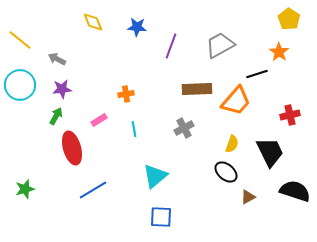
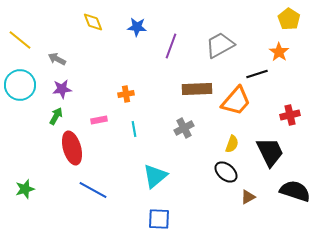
pink rectangle: rotated 21 degrees clockwise
blue line: rotated 60 degrees clockwise
blue square: moved 2 px left, 2 px down
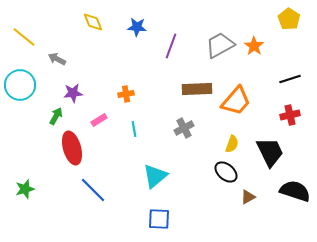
yellow line: moved 4 px right, 3 px up
orange star: moved 25 px left, 6 px up
black line: moved 33 px right, 5 px down
purple star: moved 11 px right, 4 px down
pink rectangle: rotated 21 degrees counterclockwise
blue line: rotated 16 degrees clockwise
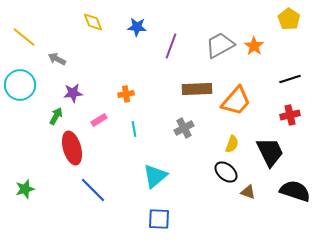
brown triangle: moved 5 px up; rotated 49 degrees clockwise
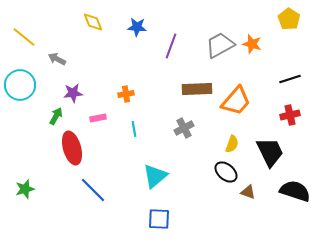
orange star: moved 2 px left, 2 px up; rotated 18 degrees counterclockwise
pink rectangle: moved 1 px left, 2 px up; rotated 21 degrees clockwise
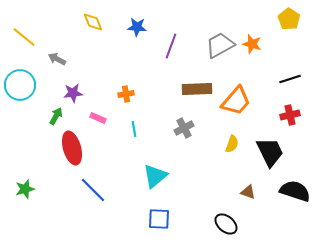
pink rectangle: rotated 35 degrees clockwise
black ellipse: moved 52 px down
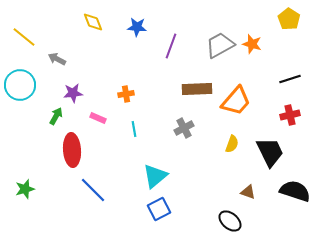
red ellipse: moved 2 px down; rotated 12 degrees clockwise
blue square: moved 10 px up; rotated 30 degrees counterclockwise
black ellipse: moved 4 px right, 3 px up
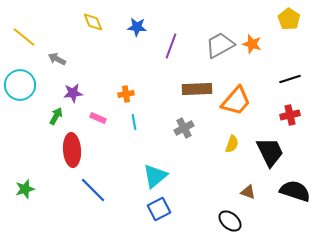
cyan line: moved 7 px up
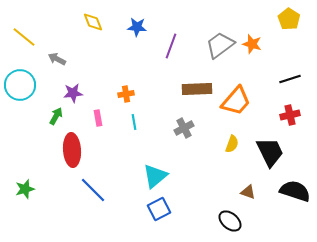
gray trapezoid: rotated 8 degrees counterclockwise
pink rectangle: rotated 56 degrees clockwise
